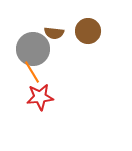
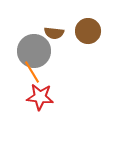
gray circle: moved 1 px right, 2 px down
red star: rotated 12 degrees clockwise
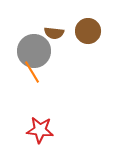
red star: moved 33 px down
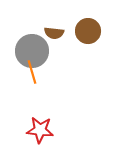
gray circle: moved 2 px left
orange line: rotated 15 degrees clockwise
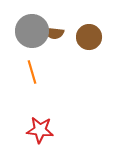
brown circle: moved 1 px right, 6 px down
gray circle: moved 20 px up
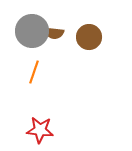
orange line: moved 2 px right; rotated 35 degrees clockwise
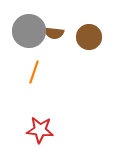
gray circle: moved 3 px left
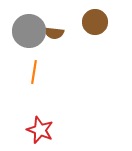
brown circle: moved 6 px right, 15 px up
orange line: rotated 10 degrees counterclockwise
red star: rotated 16 degrees clockwise
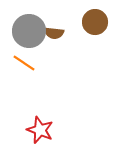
orange line: moved 10 px left, 9 px up; rotated 65 degrees counterclockwise
